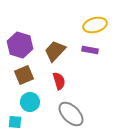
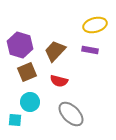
brown square: moved 3 px right, 3 px up
red semicircle: rotated 120 degrees clockwise
cyan square: moved 2 px up
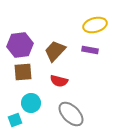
purple hexagon: rotated 25 degrees counterclockwise
brown square: moved 4 px left; rotated 18 degrees clockwise
cyan circle: moved 1 px right, 1 px down
cyan square: rotated 24 degrees counterclockwise
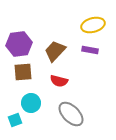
yellow ellipse: moved 2 px left
purple hexagon: moved 1 px left, 1 px up
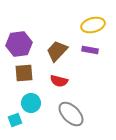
brown trapezoid: moved 2 px right
brown square: moved 1 px right, 1 px down
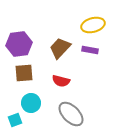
brown trapezoid: moved 3 px right, 3 px up
red semicircle: moved 2 px right
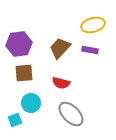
red semicircle: moved 2 px down
